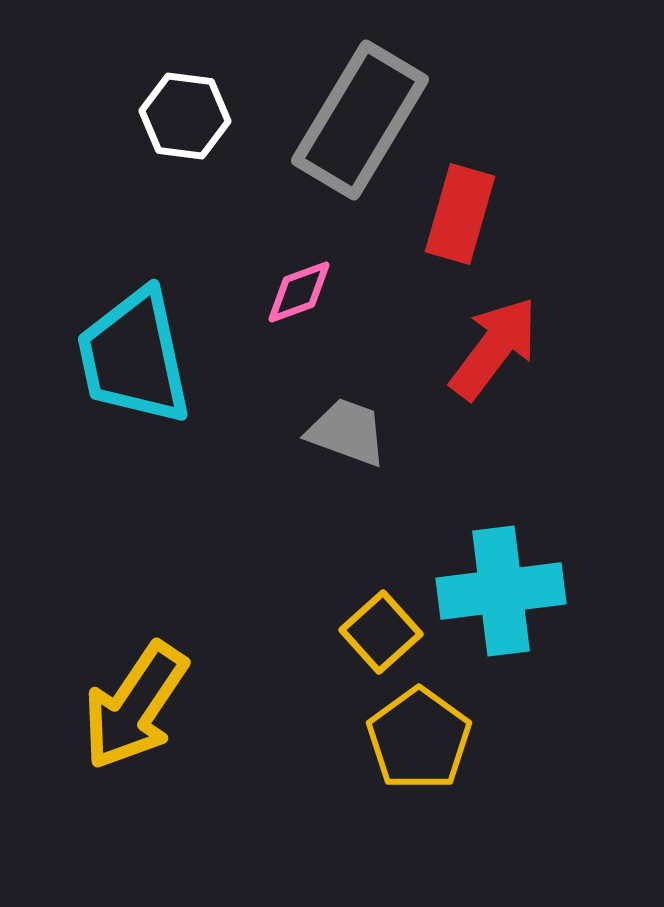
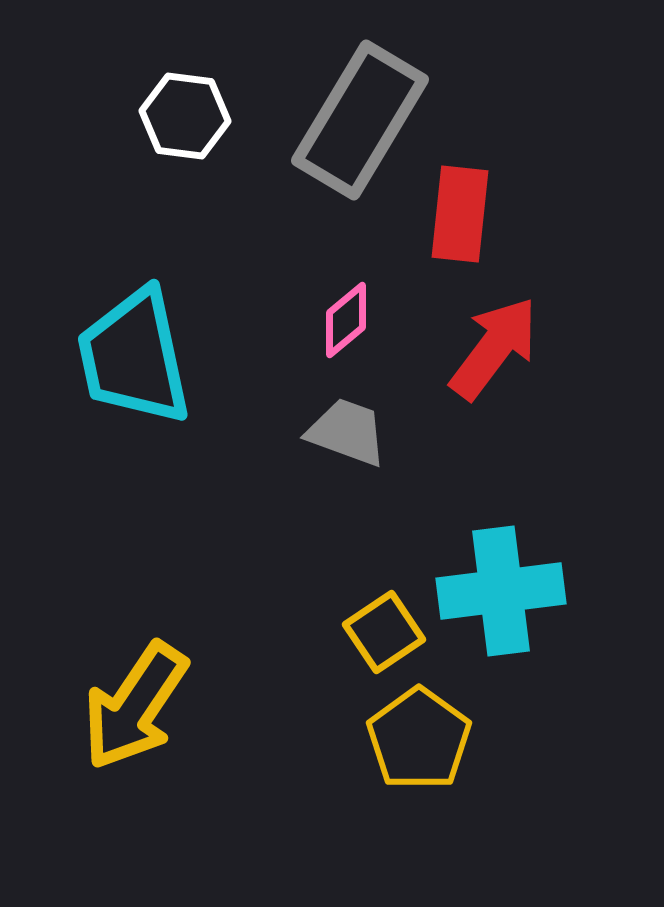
red rectangle: rotated 10 degrees counterclockwise
pink diamond: moved 47 px right, 28 px down; rotated 20 degrees counterclockwise
yellow square: moved 3 px right; rotated 8 degrees clockwise
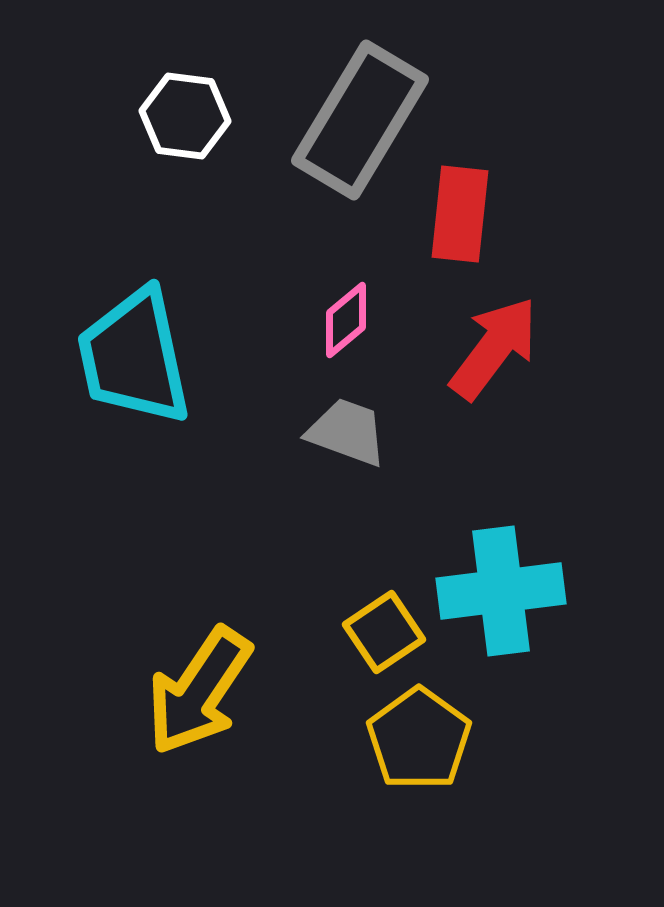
yellow arrow: moved 64 px right, 15 px up
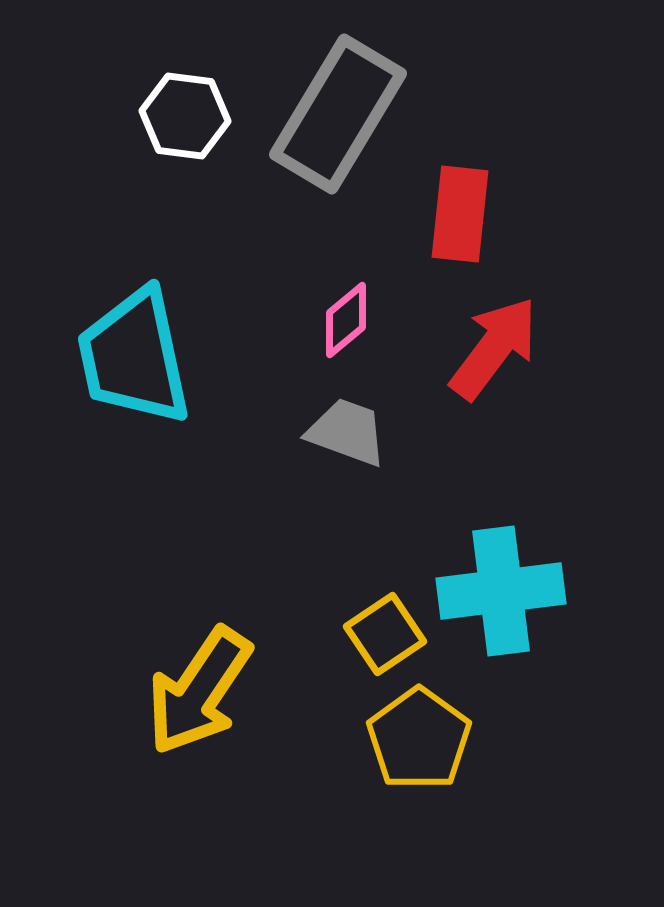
gray rectangle: moved 22 px left, 6 px up
yellow square: moved 1 px right, 2 px down
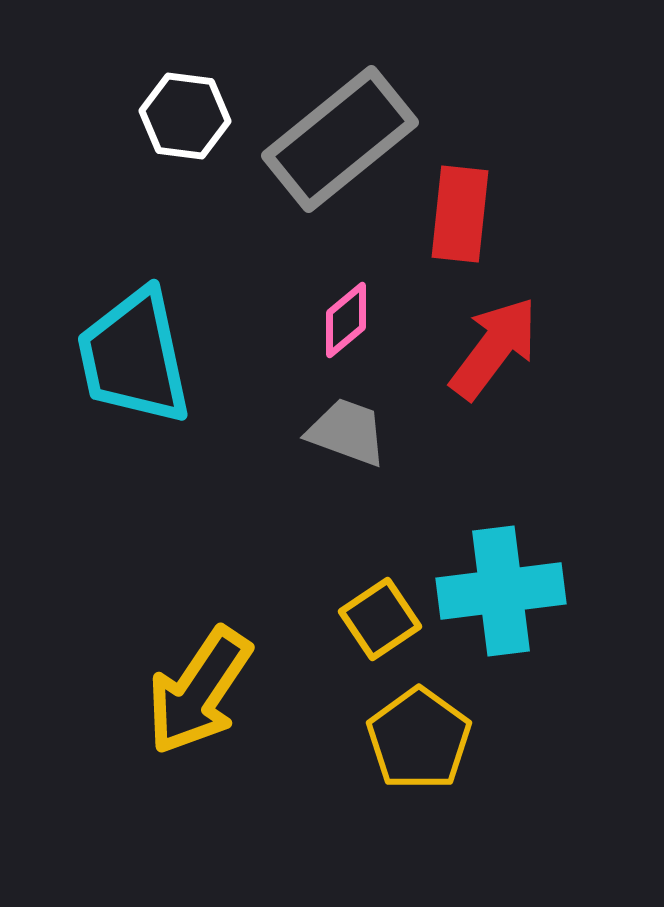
gray rectangle: moved 2 px right, 25 px down; rotated 20 degrees clockwise
yellow square: moved 5 px left, 15 px up
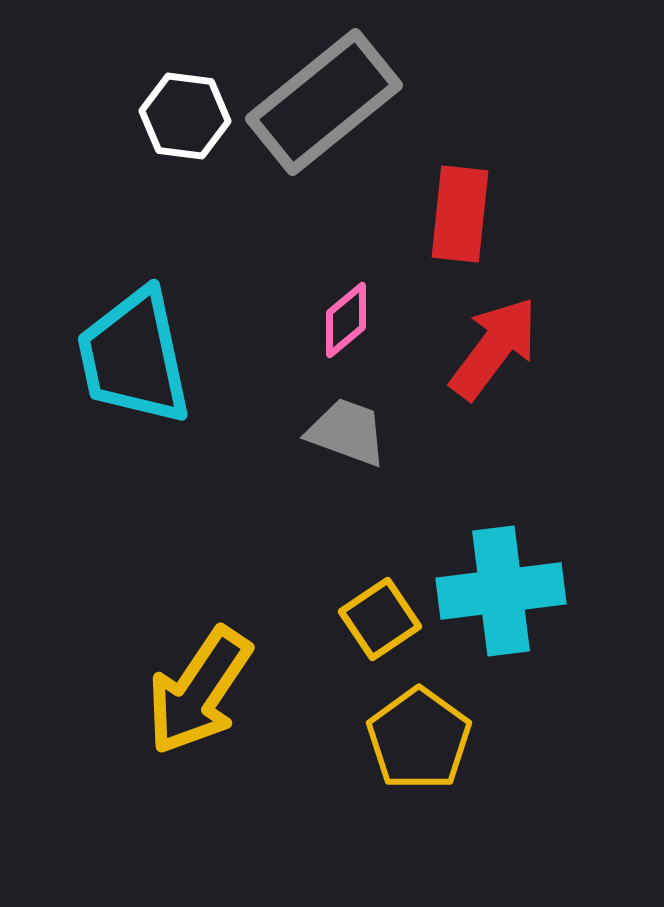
gray rectangle: moved 16 px left, 37 px up
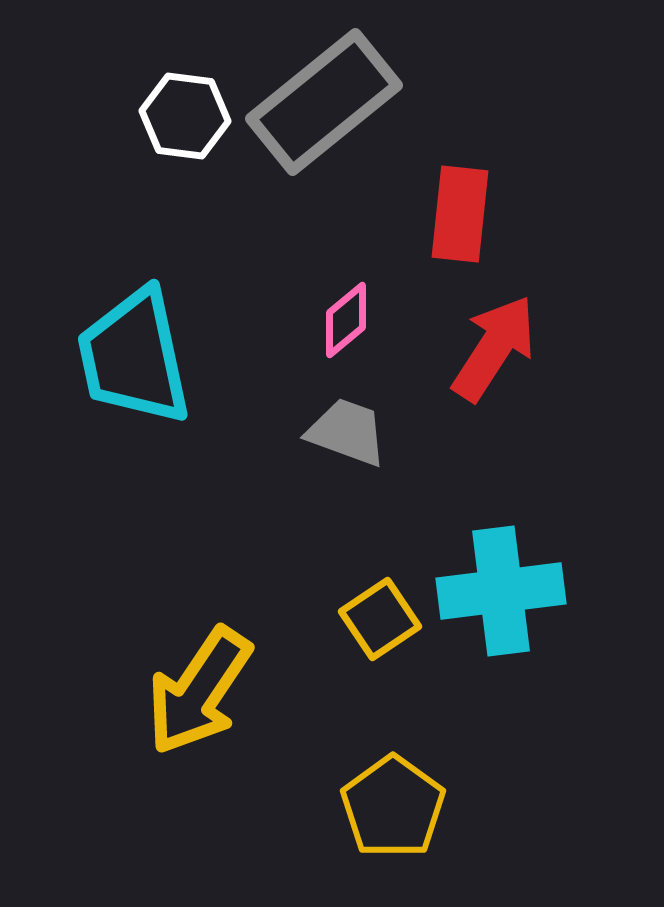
red arrow: rotated 4 degrees counterclockwise
yellow pentagon: moved 26 px left, 68 px down
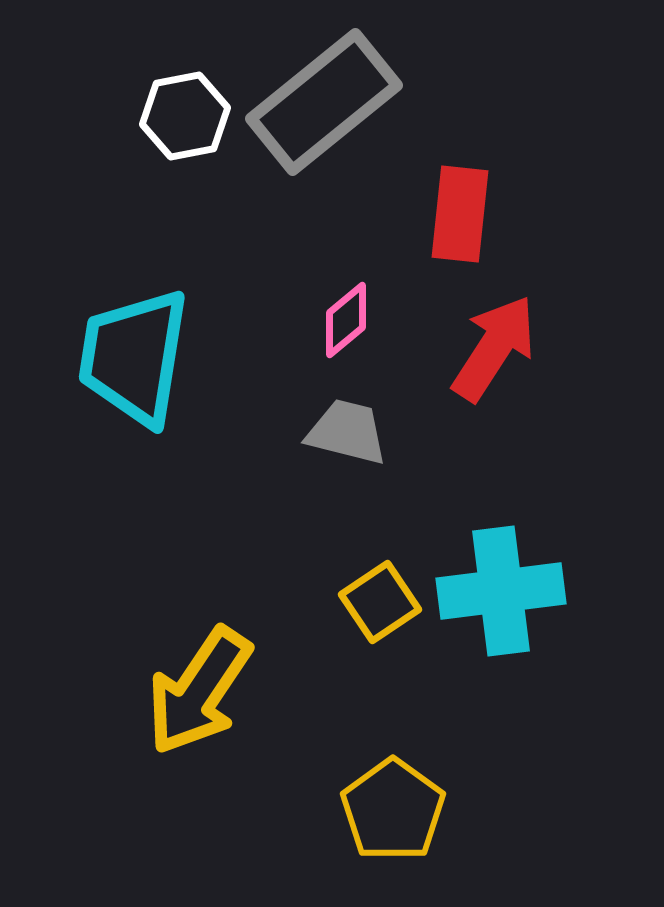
white hexagon: rotated 18 degrees counterclockwise
cyan trapezoid: rotated 21 degrees clockwise
gray trapezoid: rotated 6 degrees counterclockwise
yellow square: moved 17 px up
yellow pentagon: moved 3 px down
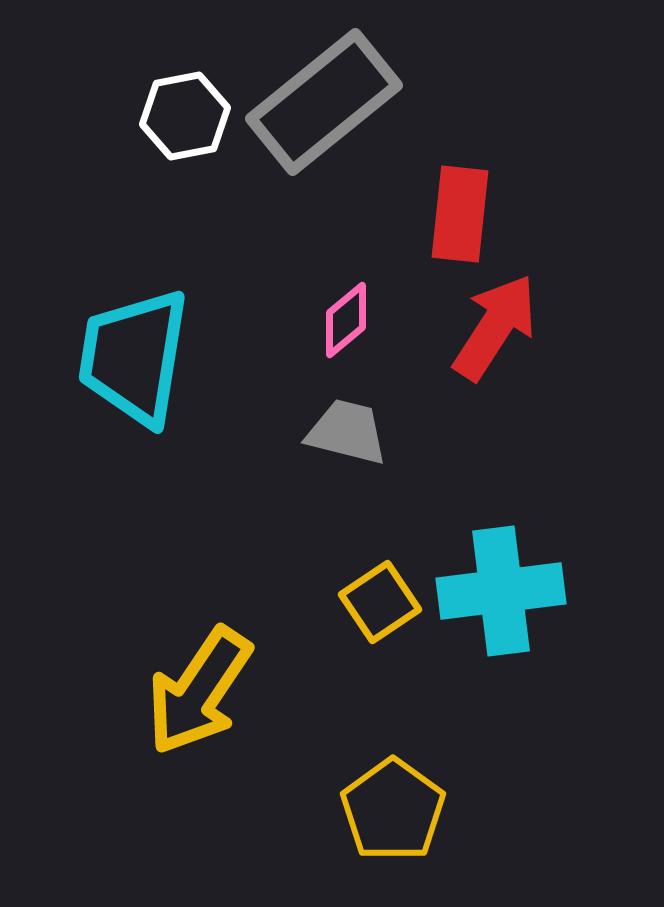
red arrow: moved 1 px right, 21 px up
